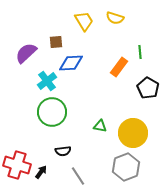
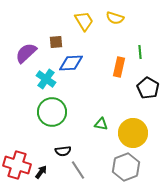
orange rectangle: rotated 24 degrees counterclockwise
cyan cross: moved 1 px left, 2 px up; rotated 18 degrees counterclockwise
green triangle: moved 1 px right, 2 px up
gray line: moved 6 px up
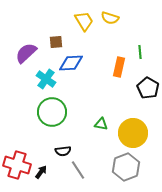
yellow semicircle: moved 5 px left
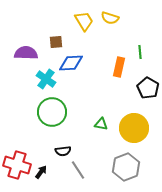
purple semicircle: rotated 45 degrees clockwise
yellow circle: moved 1 px right, 5 px up
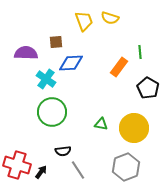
yellow trapezoid: rotated 10 degrees clockwise
orange rectangle: rotated 24 degrees clockwise
